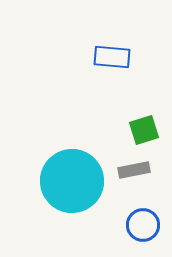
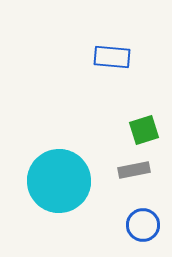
cyan circle: moved 13 px left
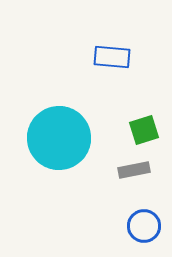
cyan circle: moved 43 px up
blue circle: moved 1 px right, 1 px down
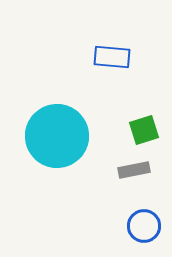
cyan circle: moved 2 px left, 2 px up
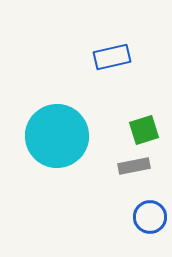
blue rectangle: rotated 18 degrees counterclockwise
gray rectangle: moved 4 px up
blue circle: moved 6 px right, 9 px up
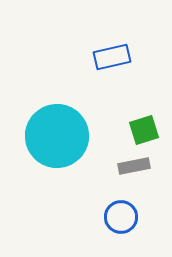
blue circle: moved 29 px left
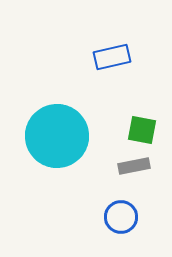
green square: moved 2 px left; rotated 28 degrees clockwise
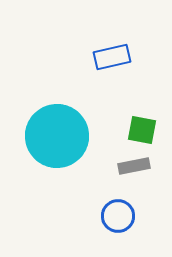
blue circle: moved 3 px left, 1 px up
